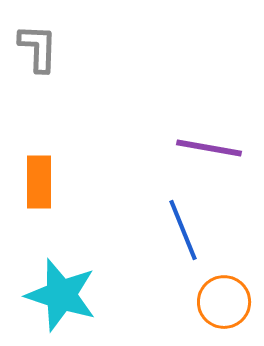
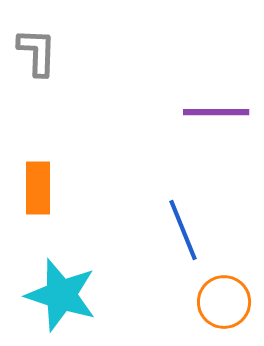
gray L-shape: moved 1 px left, 4 px down
purple line: moved 7 px right, 36 px up; rotated 10 degrees counterclockwise
orange rectangle: moved 1 px left, 6 px down
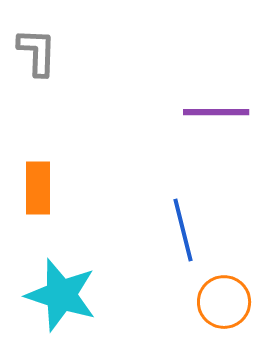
blue line: rotated 8 degrees clockwise
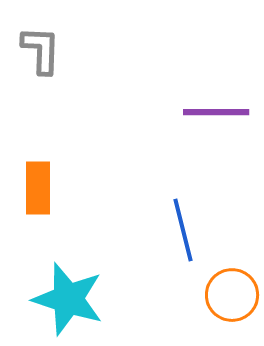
gray L-shape: moved 4 px right, 2 px up
cyan star: moved 7 px right, 4 px down
orange circle: moved 8 px right, 7 px up
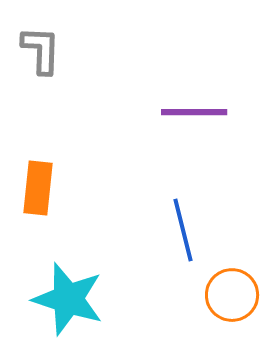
purple line: moved 22 px left
orange rectangle: rotated 6 degrees clockwise
